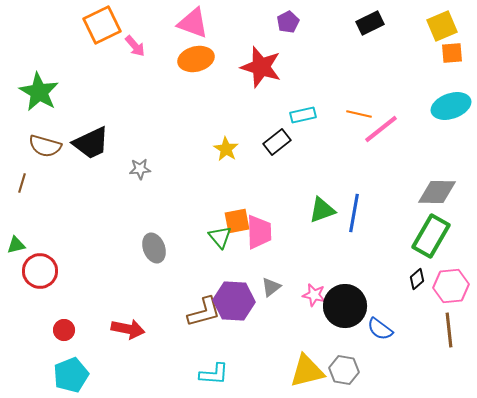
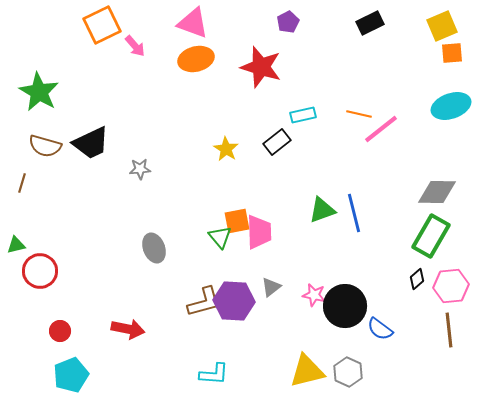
blue line at (354, 213): rotated 24 degrees counterclockwise
brown L-shape at (204, 312): moved 10 px up
red circle at (64, 330): moved 4 px left, 1 px down
gray hexagon at (344, 370): moved 4 px right, 2 px down; rotated 16 degrees clockwise
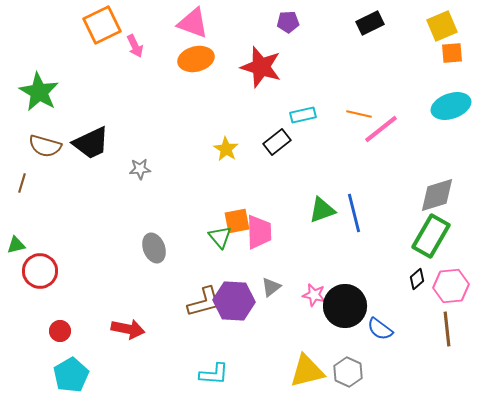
purple pentagon at (288, 22): rotated 25 degrees clockwise
pink arrow at (135, 46): rotated 15 degrees clockwise
gray diamond at (437, 192): moved 3 px down; rotated 18 degrees counterclockwise
brown line at (449, 330): moved 2 px left, 1 px up
cyan pentagon at (71, 375): rotated 8 degrees counterclockwise
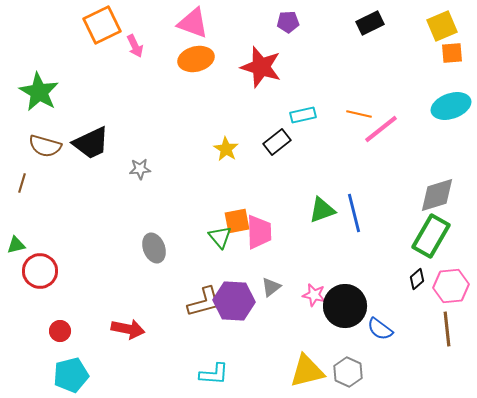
cyan pentagon at (71, 375): rotated 16 degrees clockwise
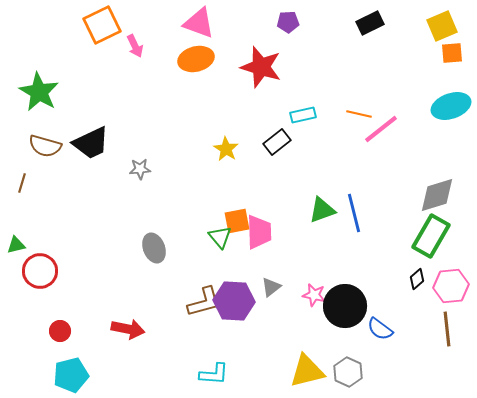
pink triangle at (193, 23): moved 6 px right
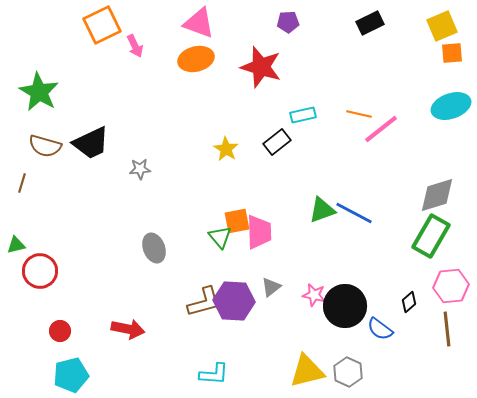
blue line at (354, 213): rotated 48 degrees counterclockwise
black diamond at (417, 279): moved 8 px left, 23 px down
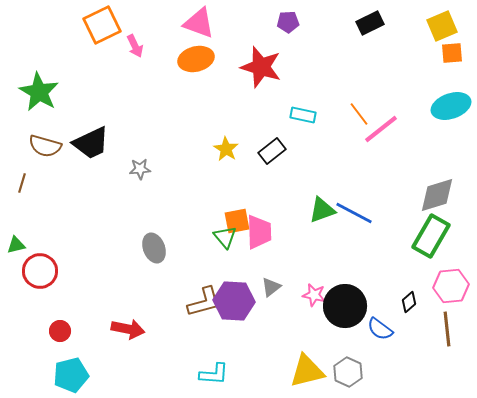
orange line at (359, 114): rotated 40 degrees clockwise
cyan rectangle at (303, 115): rotated 25 degrees clockwise
black rectangle at (277, 142): moved 5 px left, 9 px down
green triangle at (220, 237): moved 5 px right
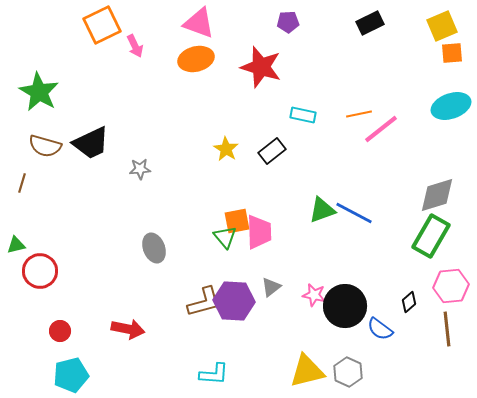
orange line at (359, 114): rotated 65 degrees counterclockwise
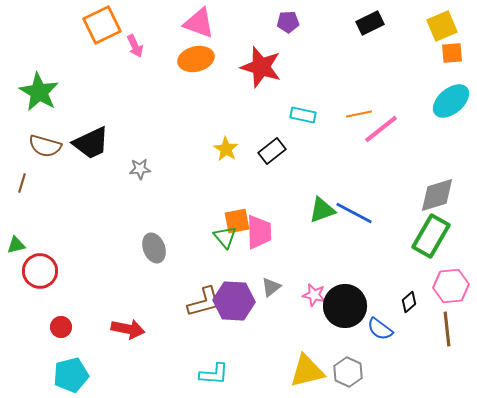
cyan ellipse at (451, 106): moved 5 px up; rotated 21 degrees counterclockwise
red circle at (60, 331): moved 1 px right, 4 px up
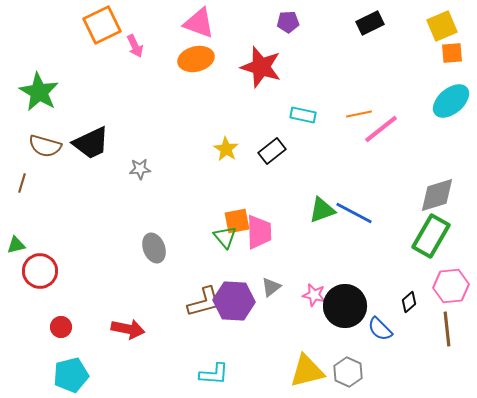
blue semicircle at (380, 329): rotated 8 degrees clockwise
